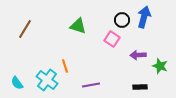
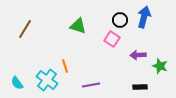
black circle: moved 2 px left
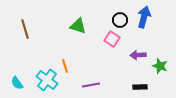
brown line: rotated 48 degrees counterclockwise
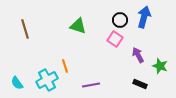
pink square: moved 3 px right
purple arrow: rotated 63 degrees clockwise
cyan cross: rotated 25 degrees clockwise
black rectangle: moved 3 px up; rotated 24 degrees clockwise
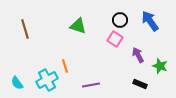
blue arrow: moved 6 px right, 4 px down; rotated 50 degrees counterclockwise
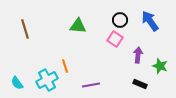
green triangle: rotated 12 degrees counterclockwise
purple arrow: rotated 35 degrees clockwise
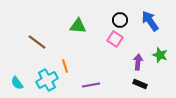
brown line: moved 12 px right, 13 px down; rotated 36 degrees counterclockwise
purple arrow: moved 7 px down
green star: moved 11 px up
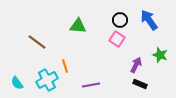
blue arrow: moved 1 px left, 1 px up
pink square: moved 2 px right
purple arrow: moved 2 px left, 3 px down; rotated 21 degrees clockwise
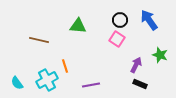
brown line: moved 2 px right, 2 px up; rotated 24 degrees counterclockwise
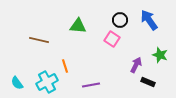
pink square: moved 5 px left
cyan cross: moved 2 px down
black rectangle: moved 8 px right, 2 px up
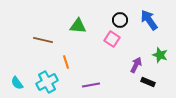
brown line: moved 4 px right
orange line: moved 1 px right, 4 px up
